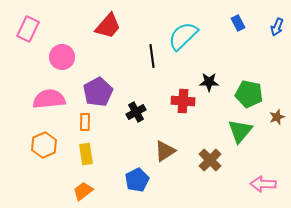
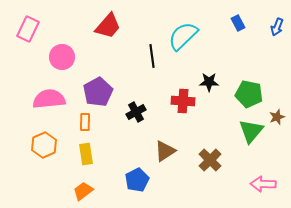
green triangle: moved 11 px right
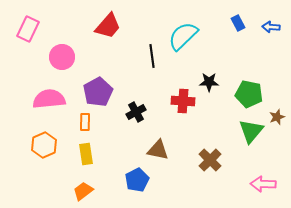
blue arrow: moved 6 px left; rotated 72 degrees clockwise
brown triangle: moved 7 px left, 1 px up; rotated 45 degrees clockwise
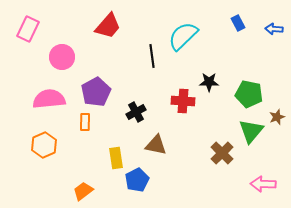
blue arrow: moved 3 px right, 2 px down
purple pentagon: moved 2 px left
brown triangle: moved 2 px left, 5 px up
yellow rectangle: moved 30 px right, 4 px down
brown cross: moved 12 px right, 7 px up
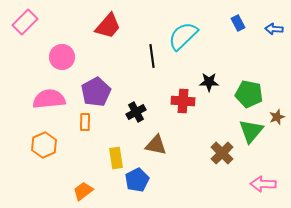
pink rectangle: moved 3 px left, 7 px up; rotated 20 degrees clockwise
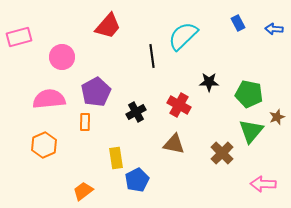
pink rectangle: moved 6 px left, 15 px down; rotated 30 degrees clockwise
red cross: moved 4 px left, 4 px down; rotated 25 degrees clockwise
brown triangle: moved 18 px right, 1 px up
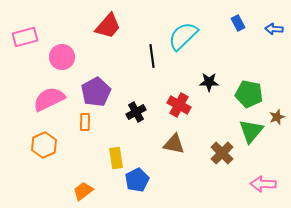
pink rectangle: moved 6 px right
pink semicircle: rotated 20 degrees counterclockwise
